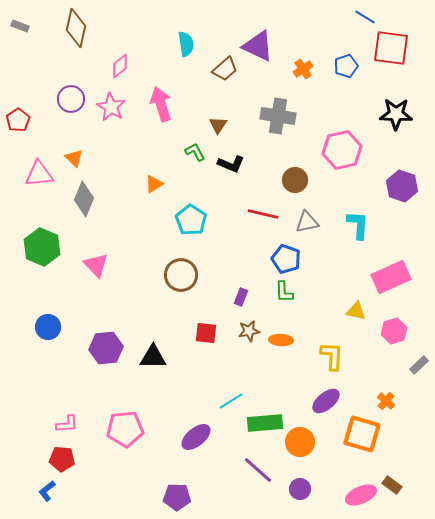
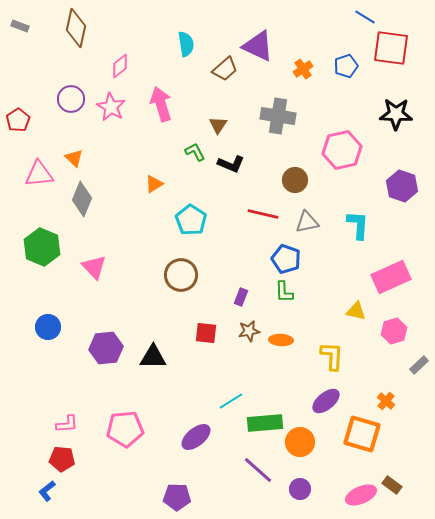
gray diamond at (84, 199): moved 2 px left
pink triangle at (96, 265): moved 2 px left, 2 px down
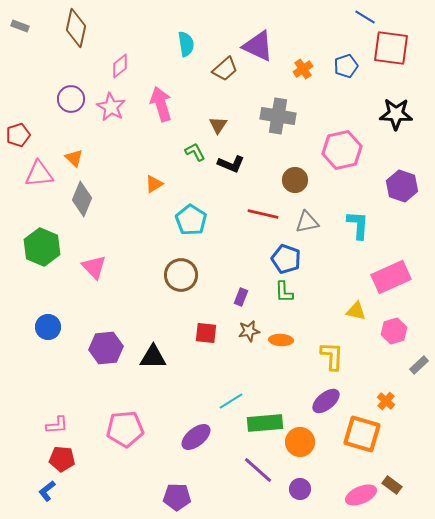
red pentagon at (18, 120): moved 15 px down; rotated 15 degrees clockwise
pink L-shape at (67, 424): moved 10 px left, 1 px down
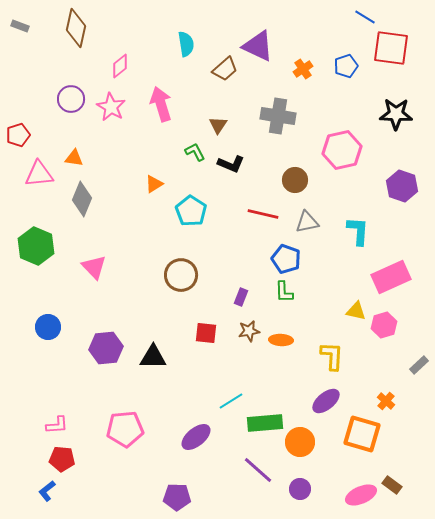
orange triangle at (74, 158): rotated 36 degrees counterclockwise
cyan pentagon at (191, 220): moved 9 px up
cyan L-shape at (358, 225): moved 6 px down
green hexagon at (42, 247): moved 6 px left, 1 px up
pink hexagon at (394, 331): moved 10 px left, 6 px up
